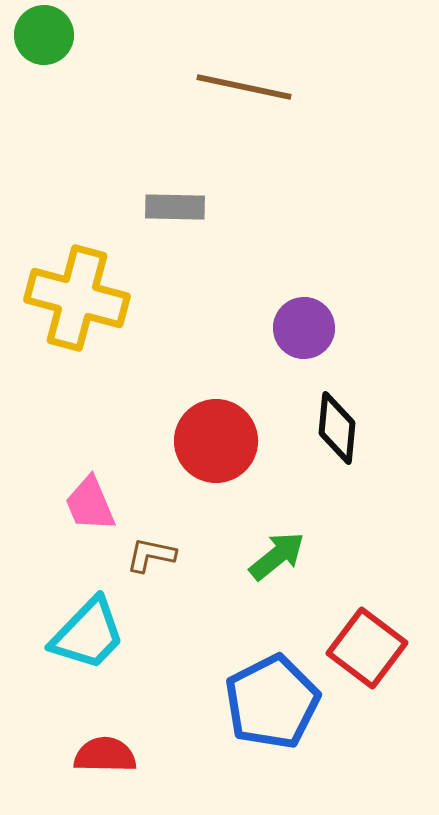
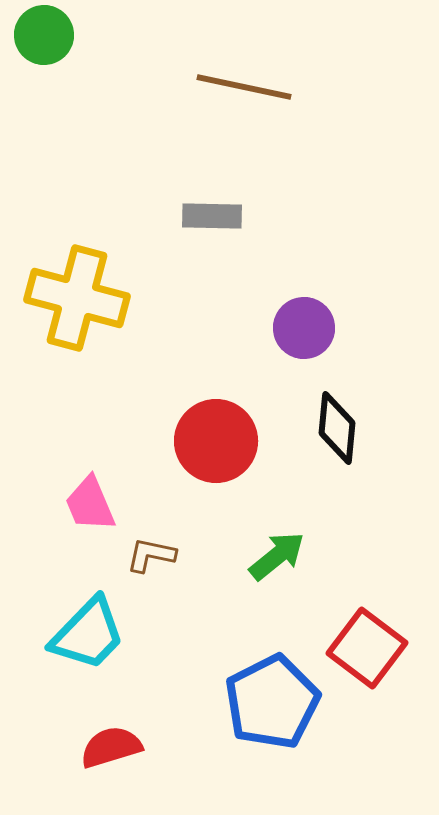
gray rectangle: moved 37 px right, 9 px down
red semicircle: moved 6 px right, 8 px up; rotated 18 degrees counterclockwise
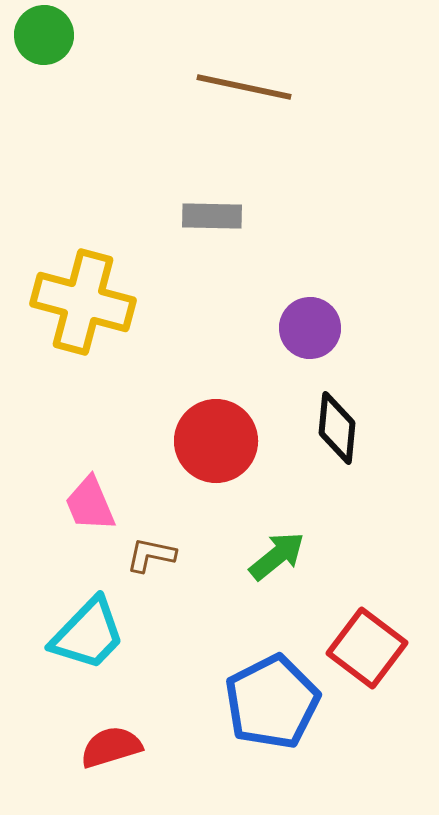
yellow cross: moved 6 px right, 4 px down
purple circle: moved 6 px right
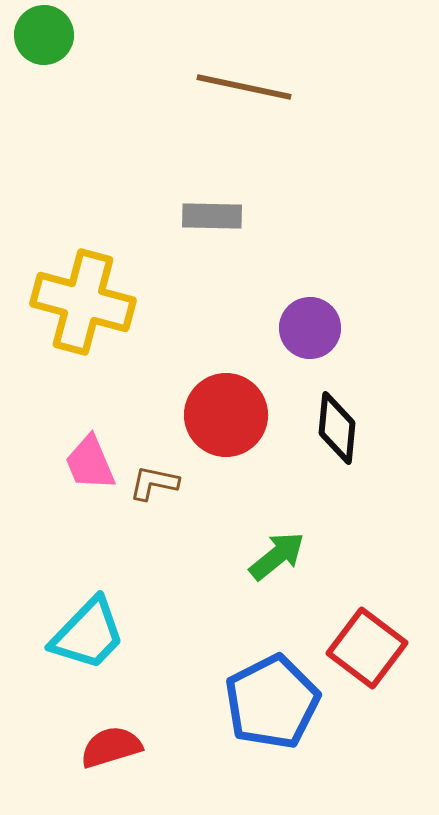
red circle: moved 10 px right, 26 px up
pink trapezoid: moved 41 px up
brown L-shape: moved 3 px right, 72 px up
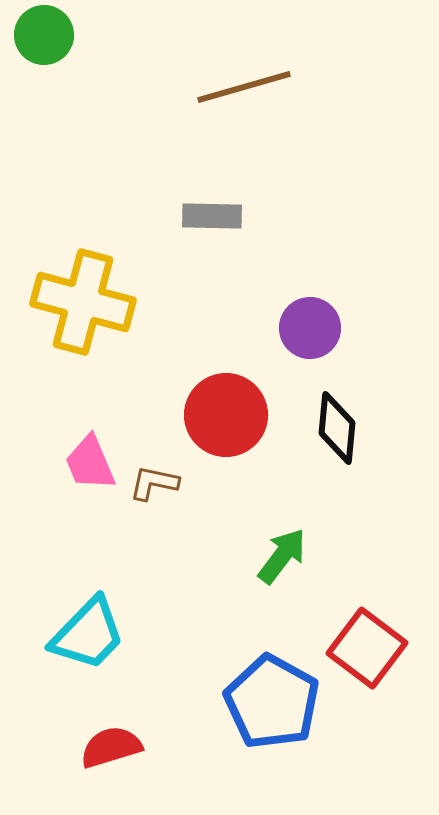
brown line: rotated 28 degrees counterclockwise
green arrow: moved 5 px right; rotated 14 degrees counterclockwise
blue pentagon: rotated 16 degrees counterclockwise
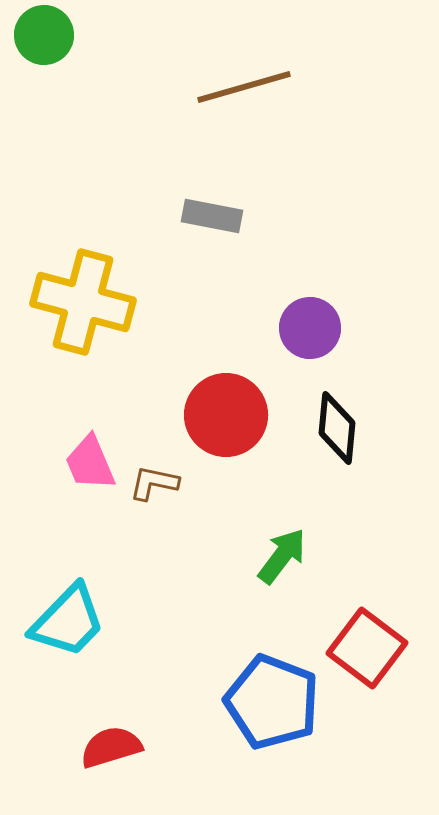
gray rectangle: rotated 10 degrees clockwise
cyan trapezoid: moved 20 px left, 13 px up
blue pentagon: rotated 8 degrees counterclockwise
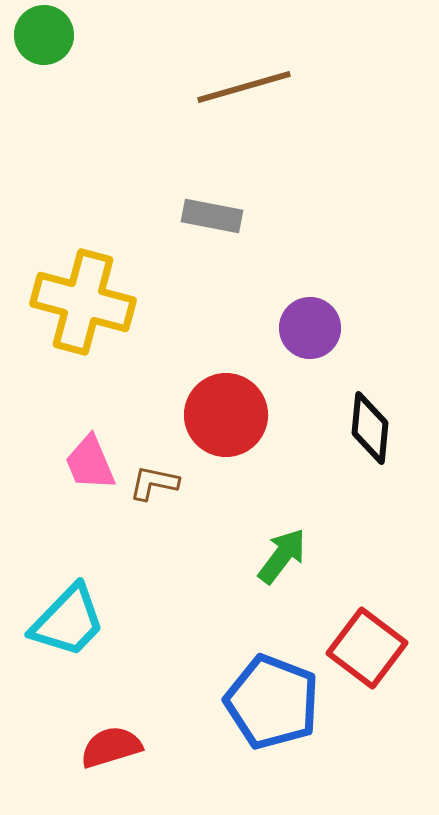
black diamond: moved 33 px right
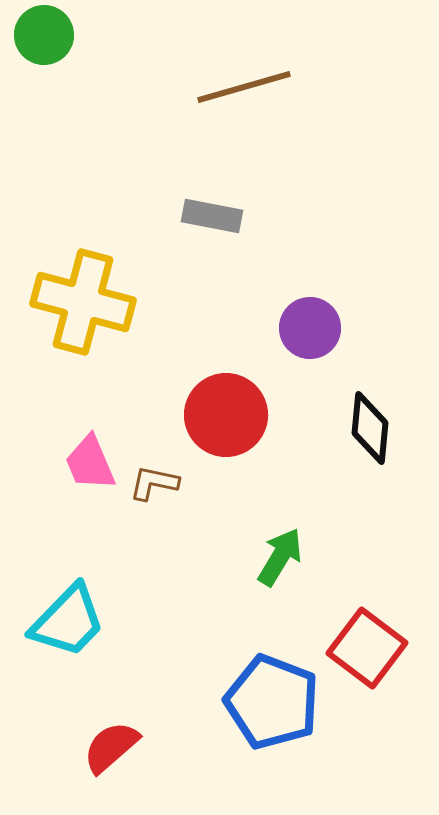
green arrow: moved 2 px left, 1 px down; rotated 6 degrees counterclockwise
red semicircle: rotated 24 degrees counterclockwise
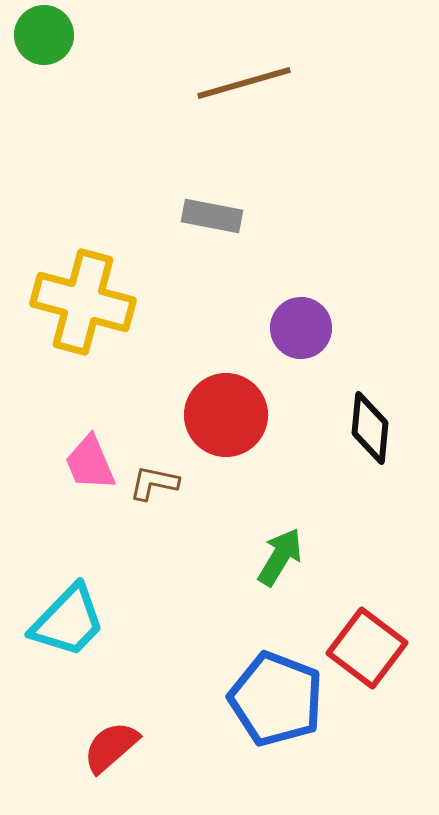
brown line: moved 4 px up
purple circle: moved 9 px left
blue pentagon: moved 4 px right, 3 px up
